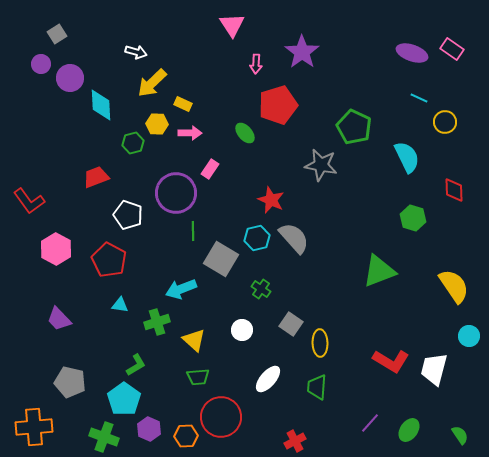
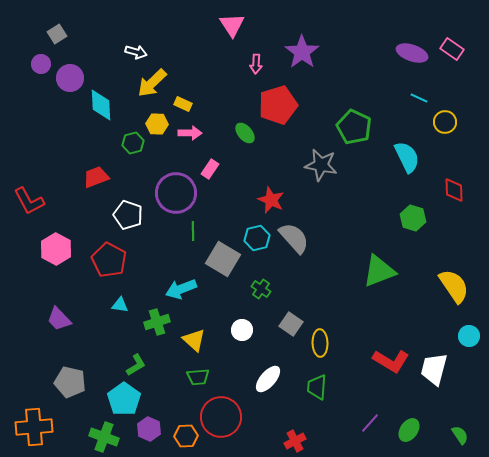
red L-shape at (29, 201): rotated 8 degrees clockwise
gray square at (221, 259): moved 2 px right
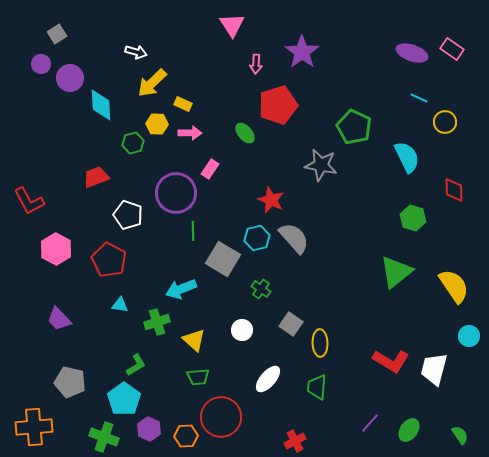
green triangle at (379, 271): moved 17 px right, 1 px down; rotated 18 degrees counterclockwise
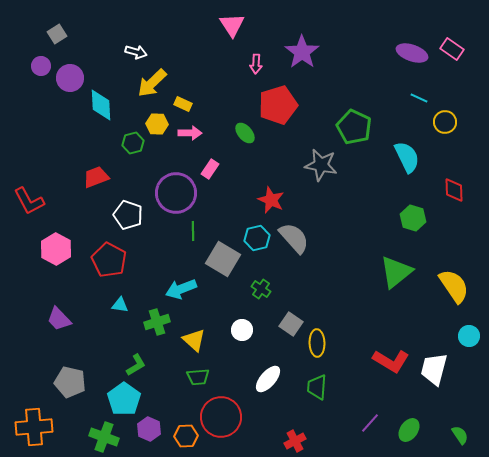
purple circle at (41, 64): moved 2 px down
yellow ellipse at (320, 343): moved 3 px left
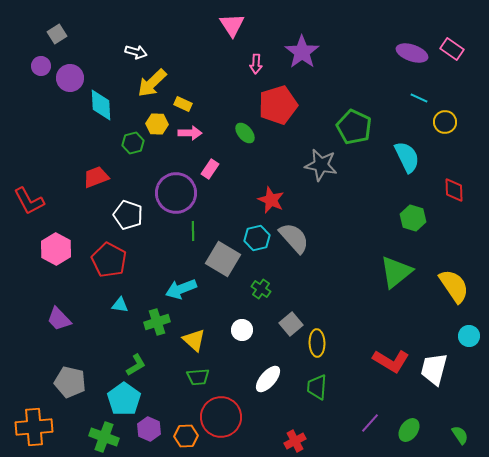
gray square at (291, 324): rotated 15 degrees clockwise
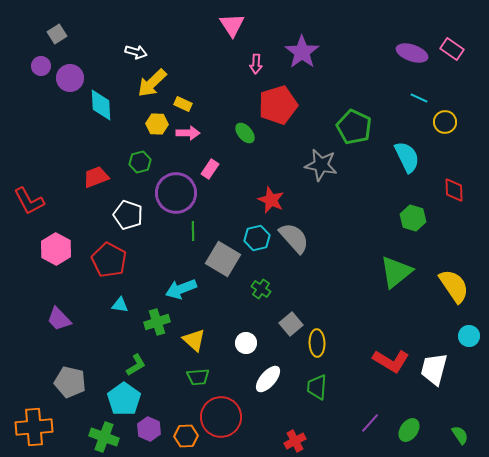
pink arrow at (190, 133): moved 2 px left
green hexagon at (133, 143): moved 7 px right, 19 px down
white circle at (242, 330): moved 4 px right, 13 px down
